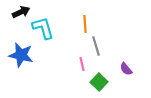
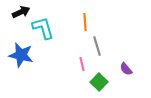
orange line: moved 2 px up
gray line: moved 1 px right
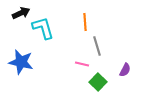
black arrow: moved 1 px down
blue star: moved 7 px down
pink line: rotated 64 degrees counterclockwise
purple semicircle: moved 1 px left, 1 px down; rotated 112 degrees counterclockwise
green square: moved 1 px left
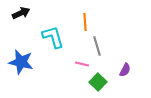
cyan L-shape: moved 10 px right, 9 px down
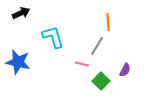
orange line: moved 23 px right
gray line: rotated 48 degrees clockwise
blue star: moved 3 px left
green square: moved 3 px right, 1 px up
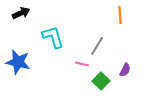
orange line: moved 12 px right, 7 px up
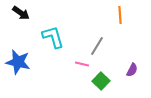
black arrow: rotated 60 degrees clockwise
purple semicircle: moved 7 px right
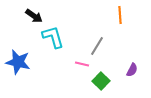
black arrow: moved 13 px right, 3 px down
